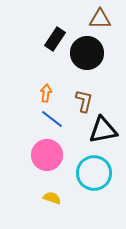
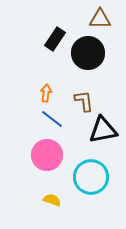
black circle: moved 1 px right
brown L-shape: rotated 20 degrees counterclockwise
cyan circle: moved 3 px left, 4 px down
yellow semicircle: moved 2 px down
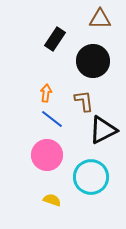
black circle: moved 5 px right, 8 px down
black triangle: rotated 16 degrees counterclockwise
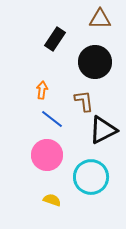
black circle: moved 2 px right, 1 px down
orange arrow: moved 4 px left, 3 px up
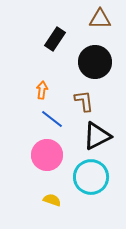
black triangle: moved 6 px left, 6 px down
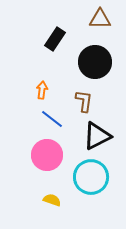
brown L-shape: rotated 15 degrees clockwise
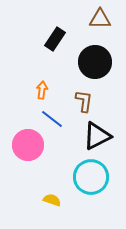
pink circle: moved 19 px left, 10 px up
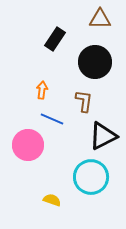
blue line: rotated 15 degrees counterclockwise
black triangle: moved 6 px right
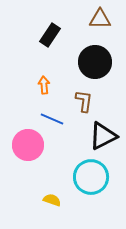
black rectangle: moved 5 px left, 4 px up
orange arrow: moved 2 px right, 5 px up; rotated 12 degrees counterclockwise
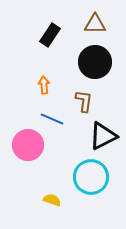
brown triangle: moved 5 px left, 5 px down
